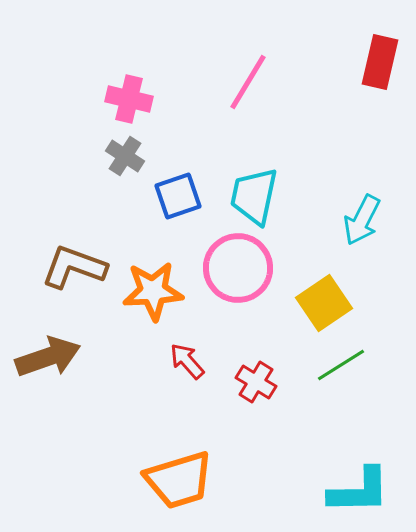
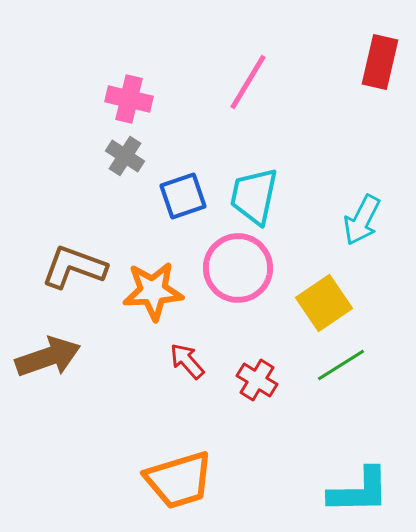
blue square: moved 5 px right
red cross: moved 1 px right, 2 px up
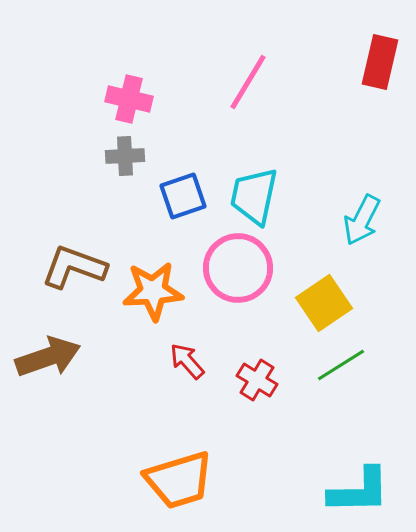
gray cross: rotated 36 degrees counterclockwise
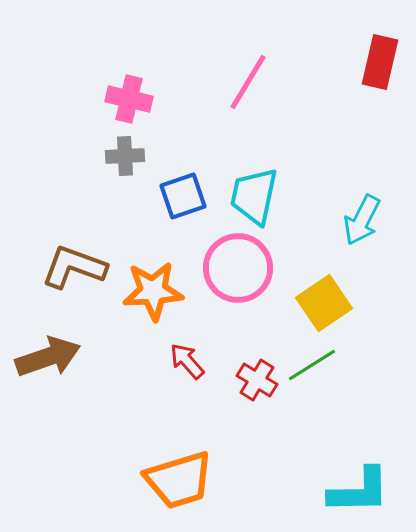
green line: moved 29 px left
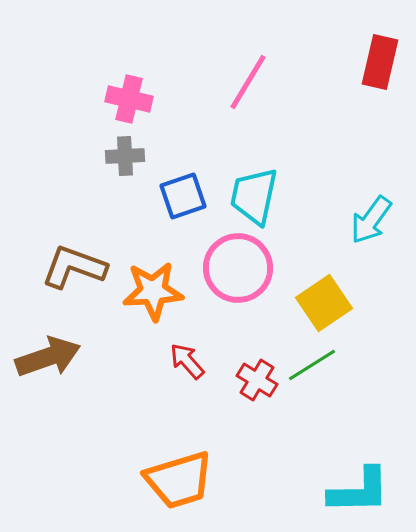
cyan arrow: moved 9 px right; rotated 9 degrees clockwise
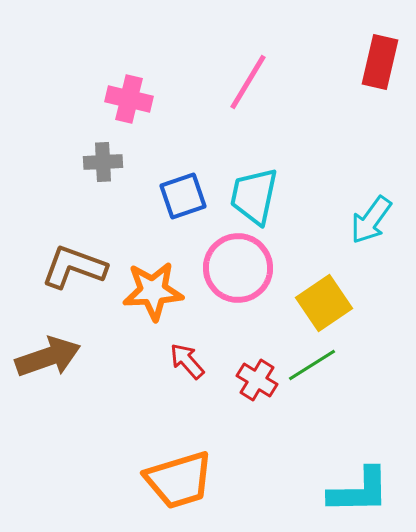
gray cross: moved 22 px left, 6 px down
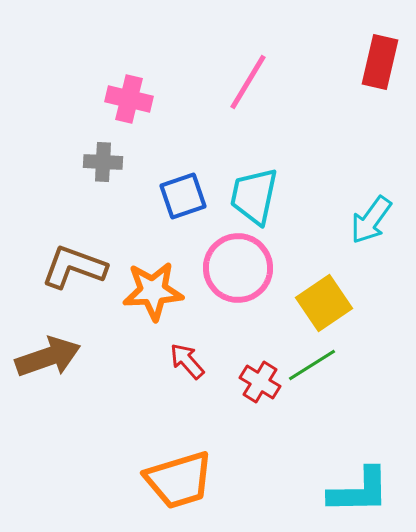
gray cross: rotated 6 degrees clockwise
red cross: moved 3 px right, 2 px down
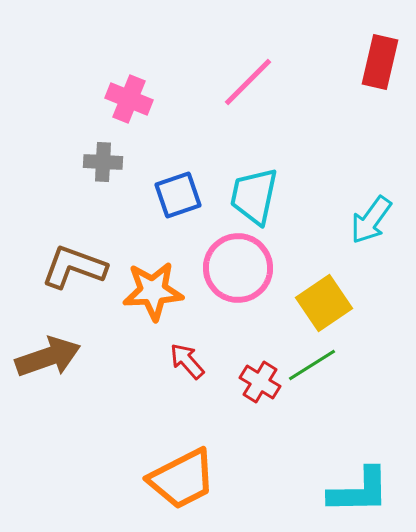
pink line: rotated 14 degrees clockwise
pink cross: rotated 9 degrees clockwise
blue square: moved 5 px left, 1 px up
orange trapezoid: moved 3 px right, 1 px up; rotated 10 degrees counterclockwise
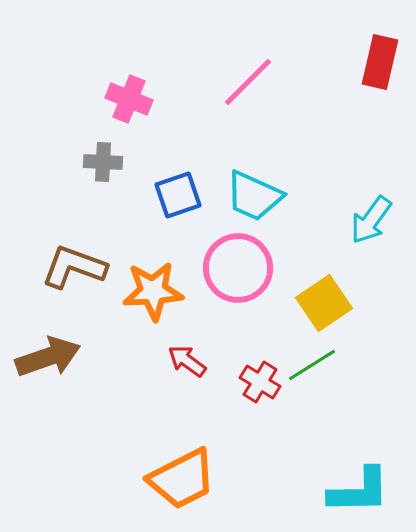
cyan trapezoid: rotated 78 degrees counterclockwise
red arrow: rotated 12 degrees counterclockwise
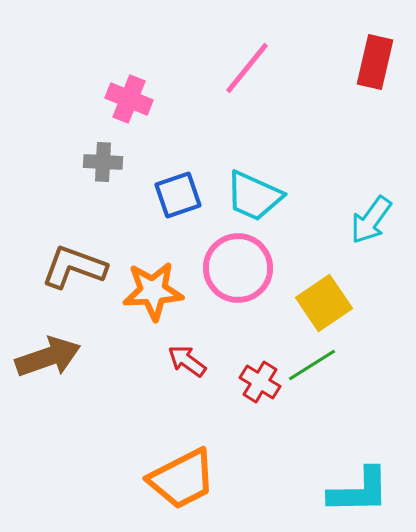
red rectangle: moved 5 px left
pink line: moved 1 px left, 14 px up; rotated 6 degrees counterclockwise
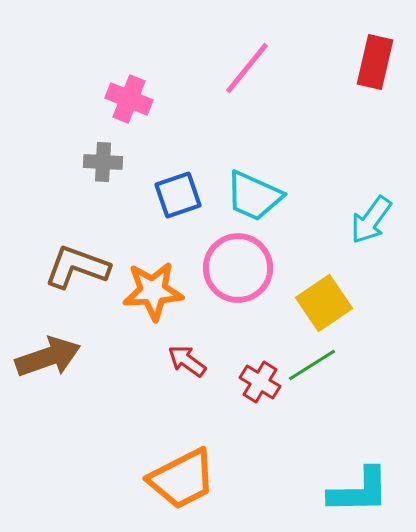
brown L-shape: moved 3 px right
